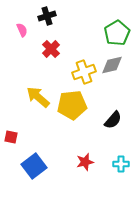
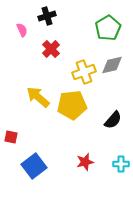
green pentagon: moved 9 px left, 5 px up
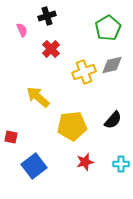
yellow pentagon: moved 21 px down
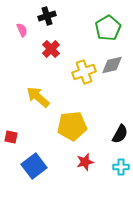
black semicircle: moved 7 px right, 14 px down; rotated 12 degrees counterclockwise
cyan cross: moved 3 px down
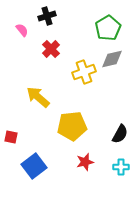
pink semicircle: rotated 16 degrees counterclockwise
gray diamond: moved 6 px up
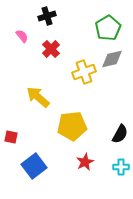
pink semicircle: moved 6 px down
red star: rotated 12 degrees counterclockwise
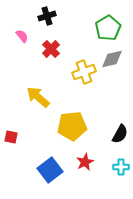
blue square: moved 16 px right, 4 px down
